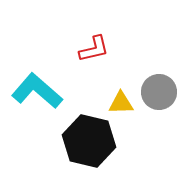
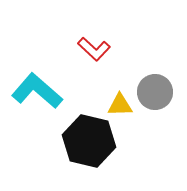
red L-shape: rotated 56 degrees clockwise
gray circle: moved 4 px left
yellow triangle: moved 1 px left, 2 px down
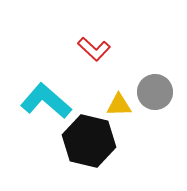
cyan L-shape: moved 9 px right, 10 px down
yellow triangle: moved 1 px left
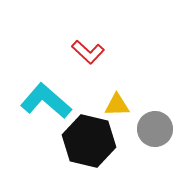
red L-shape: moved 6 px left, 3 px down
gray circle: moved 37 px down
yellow triangle: moved 2 px left
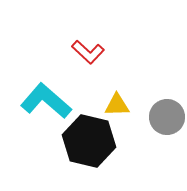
gray circle: moved 12 px right, 12 px up
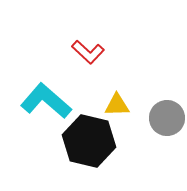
gray circle: moved 1 px down
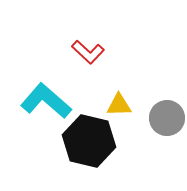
yellow triangle: moved 2 px right
